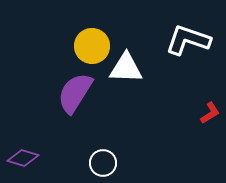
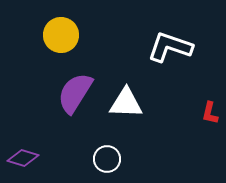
white L-shape: moved 18 px left, 7 px down
yellow circle: moved 31 px left, 11 px up
white triangle: moved 35 px down
red L-shape: rotated 135 degrees clockwise
white circle: moved 4 px right, 4 px up
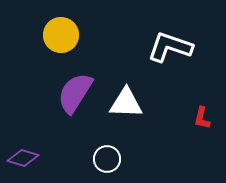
red L-shape: moved 8 px left, 5 px down
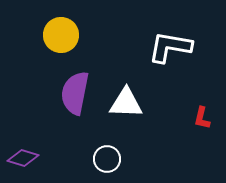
white L-shape: rotated 9 degrees counterclockwise
purple semicircle: rotated 21 degrees counterclockwise
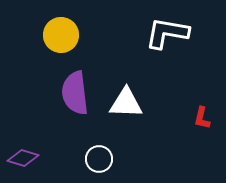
white L-shape: moved 3 px left, 14 px up
purple semicircle: rotated 18 degrees counterclockwise
white circle: moved 8 px left
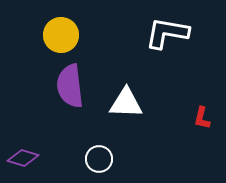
purple semicircle: moved 5 px left, 7 px up
